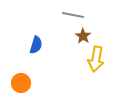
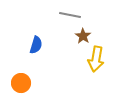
gray line: moved 3 px left
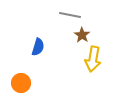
brown star: moved 1 px left, 1 px up
blue semicircle: moved 2 px right, 2 px down
yellow arrow: moved 3 px left
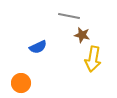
gray line: moved 1 px left, 1 px down
brown star: rotated 21 degrees counterclockwise
blue semicircle: rotated 48 degrees clockwise
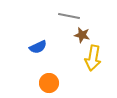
yellow arrow: moved 1 px up
orange circle: moved 28 px right
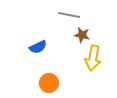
gray line: moved 1 px up
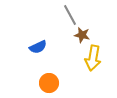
gray line: moved 1 px right; rotated 50 degrees clockwise
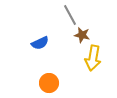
blue semicircle: moved 2 px right, 4 px up
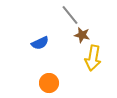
gray line: rotated 10 degrees counterclockwise
